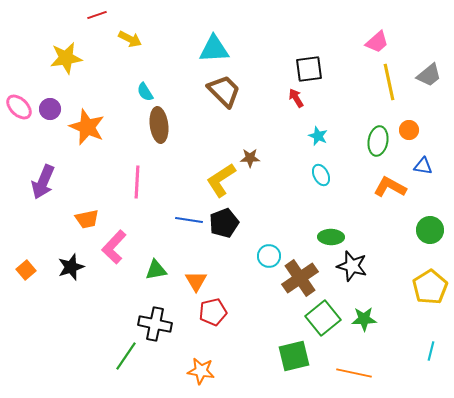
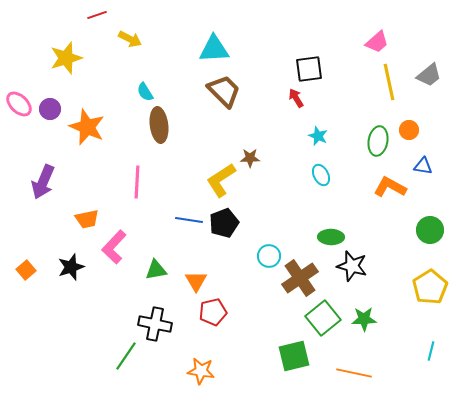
yellow star at (66, 58): rotated 8 degrees counterclockwise
pink ellipse at (19, 107): moved 3 px up
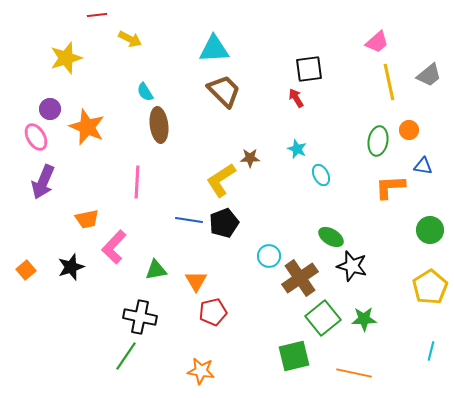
red line at (97, 15): rotated 12 degrees clockwise
pink ellipse at (19, 104): moved 17 px right, 33 px down; rotated 16 degrees clockwise
cyan star at (318, 136): moved 21 px left, 13 px down
orange L-shape at (390, 187): rotated 32 degrees counterclockwise
green ellipse at (331, 237): rotated 30 degrees clockwise
black cross at (155, 324): moved 15 px left, 7 px up
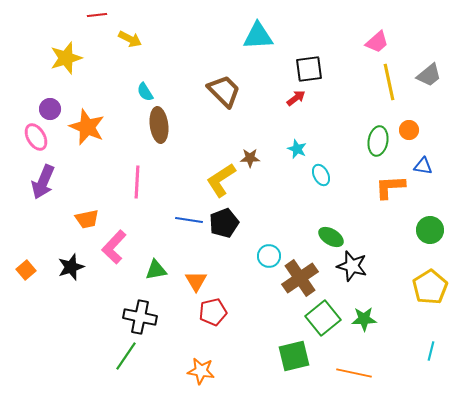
cyan triangle at (214, 49): moved 44 px right, 13 px up
red arrow at (296, 98): rotated 84 degrees clockwise
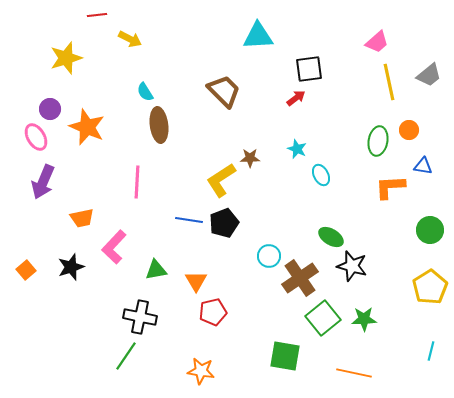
orange trapezoid at (87, 219): moved 5 px left, 1 px up
green square at (294, 356): moved 9 px left; rotated 24 degrees clockwise
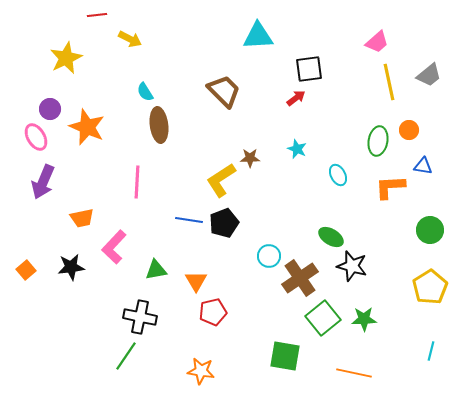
yellow star at (66, 58): rotated 8 degrees counterclockwise
cyan ellipse at (321, 175): moved 17 px right
black star at (71, 267): rotated 12 degrees clockwise
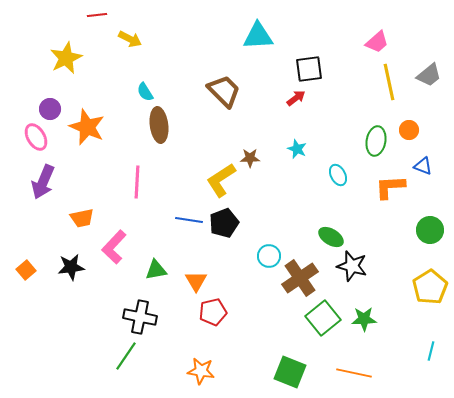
green ellipse at (378, 141): moved 2 px left
blue triangle at (423, 166): rotated 12 degrees clockwise
green square at (285, 356): moved 5 px right, 16 px down; rotated 12 degrees clockwise
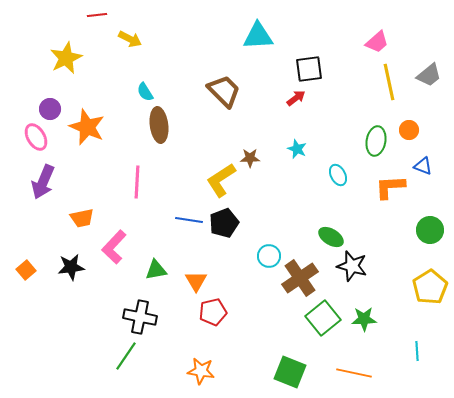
cyan line at (431, 351): moved 14 px left; rotated 18 degrees counterclockwise
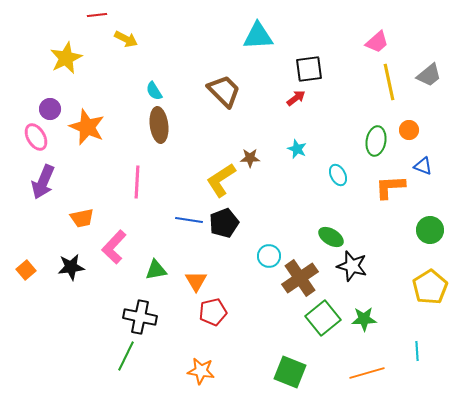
yellow arrow at (130, 39): moved 4 px left
cyan semicircle at (145, 92): moved 9 px right, 1 px up
green line at (126, 356): rotated 8 degrees counterclockwise
orange line at (354, 373): moved 13 px right; rotated 28 degrees counterclockwise
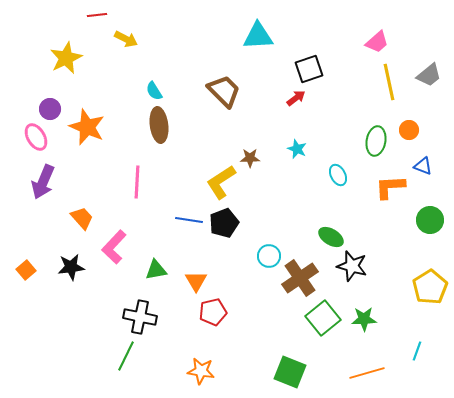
black square at (309, 69): rotated 12 degrees counterclockwise
yellow L-shape at (221, 180): moved 2 px down
orange trapezoid at (82, 218): rotated 120 degrees counterclockwise
green circle at (430, 230): moved 10 px up
cyan line at (417, 351): rotated 24 degrees clockwise
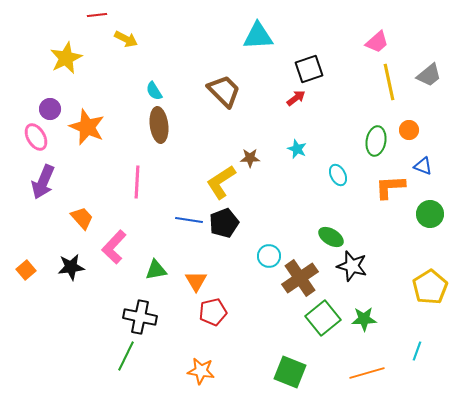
green circle at (430, 220): moved 6 px up
